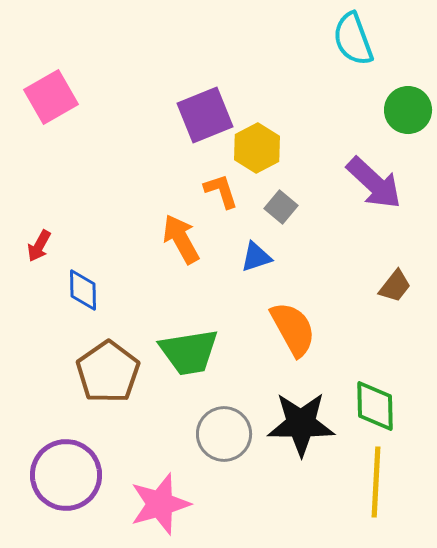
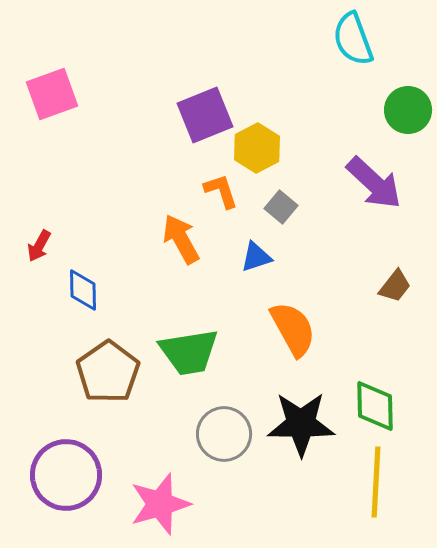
pink square: moved 1 px right, 3 px up; rotated 10 degrees clockwise
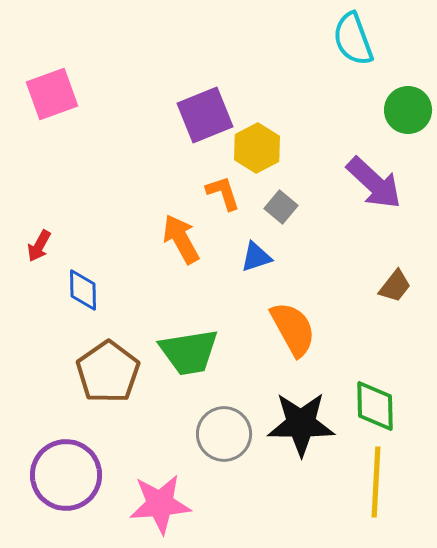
orange L-shape: moved 2 px right, 2 px down
pink star: rotated 12 degrees clockwise
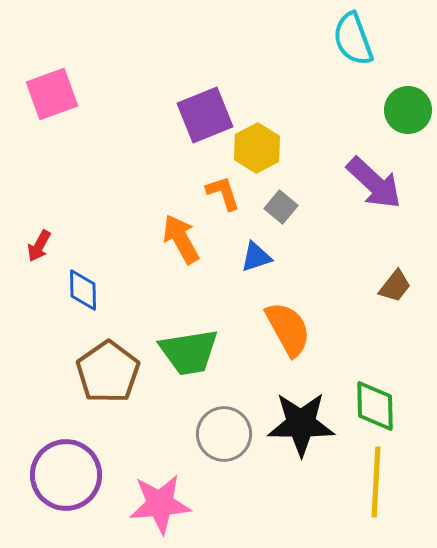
orange semicircle: moved 5 px left
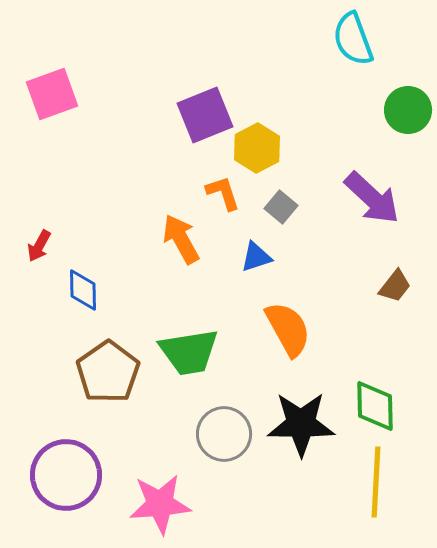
purple arrow: moved 2 px left, 15 px down
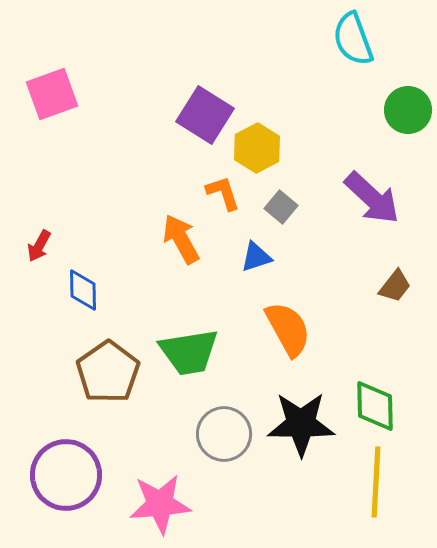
purple square: rotated 36 degrees counterclockwise
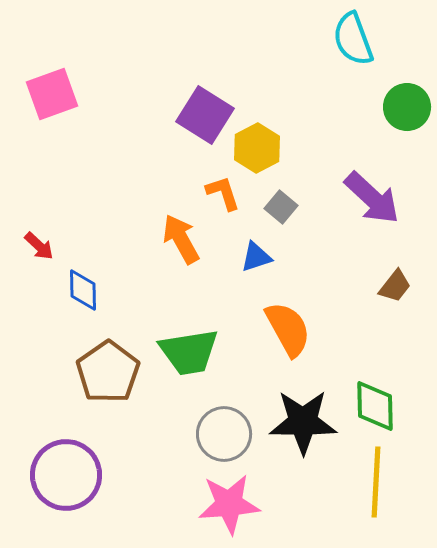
green circle: moved 1 px left, 3 px up
red arrow: rotated 76 degrees counterclockwise
black star: moved 2 px right, 2 px up
pink star: moved 69 px right
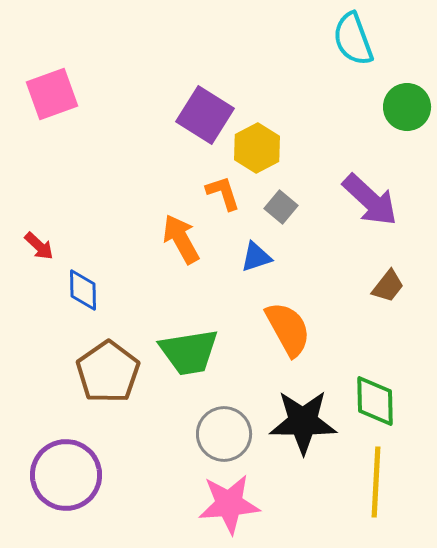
purple arrow: moved 2 px left, 2 px down
brown trapezoid: moved 7 px left
green diamond: moved 5 px up
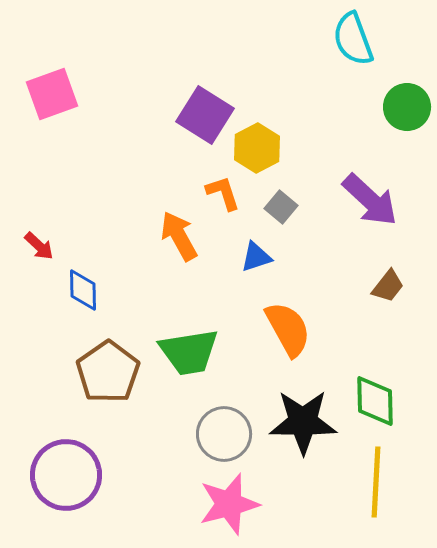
orange arrow: moved 2 px left, 3 px up
pink star: rotated 10 degrees counterclockwise
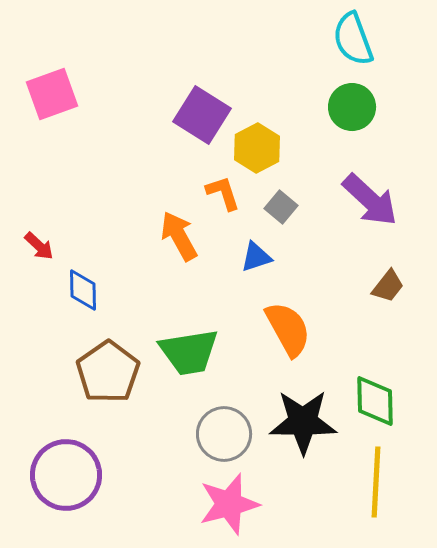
green circle: moved 55 px left
purple square: moved 3 px left
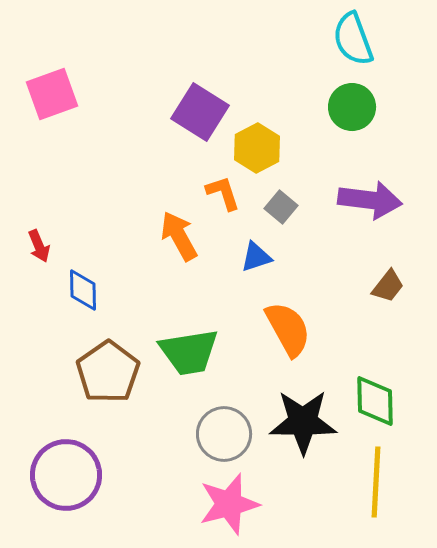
purple square: moved 2 px left, 3 px up
purple arrow: rotated 36 degrees counterclockwise
red arrow: rotated 24 degrees clockwise
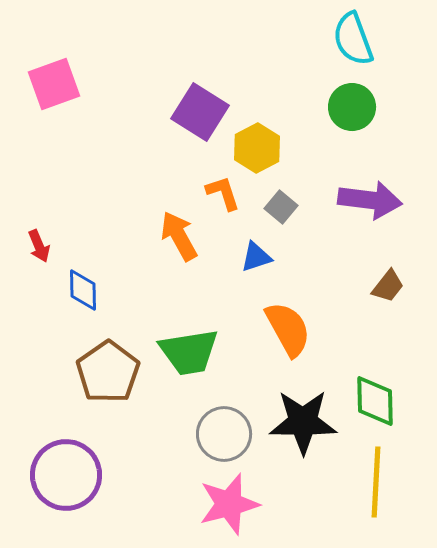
pink square: moved 2 px right, 10 px up
